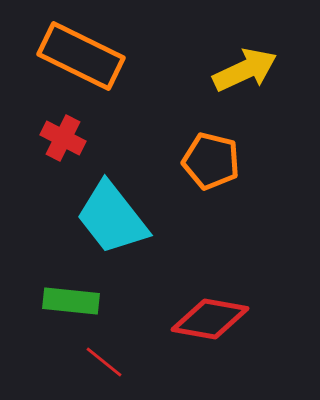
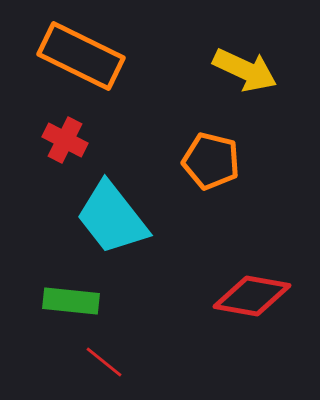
yellow arrow: rotated 50 degrees clockwise
red cross: moved 2 px right, 2 px down
red diamond: moved 42 px right, 23 px up
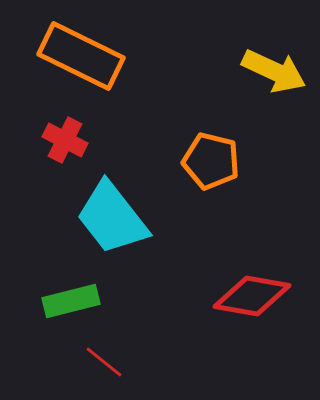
yellow arrow: moved 29 px right, 1 px down
green rectangle: rotated 20 degrees counterclockwise
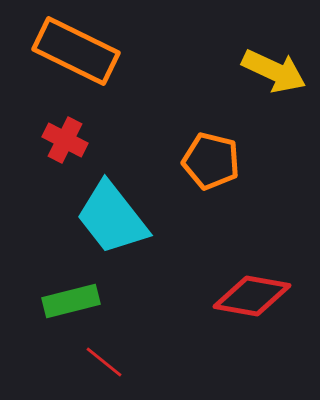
orange rectangle: moved 5 px left, 5 px up
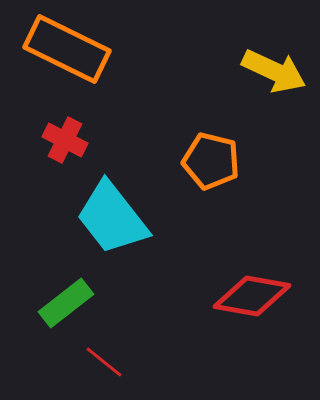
orange rectangle: moved 9 px left, 2 px up
green rectangle: moved 5 px left, 2 px down; rotated 24 degrees counterclockwise
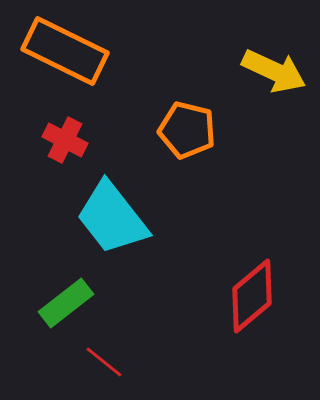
orange rectangle: moved 2 px left, 2 px down
orange pentagon: moved 24 px left, 31 px up
red diamond: rotated 50 degrees counterclockwise
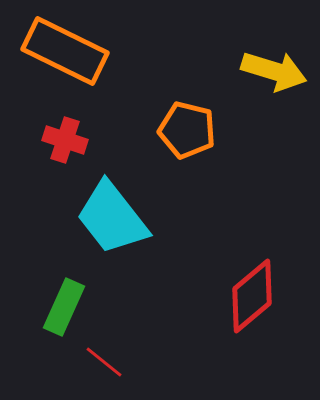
yellow arrow: rotated 8 degrees counterclockwise
red cross: rotated 9 degrees counterclockwise
green rectangle: moved 2 px left, 4 px down; rotated 28 degrees counterclockwise
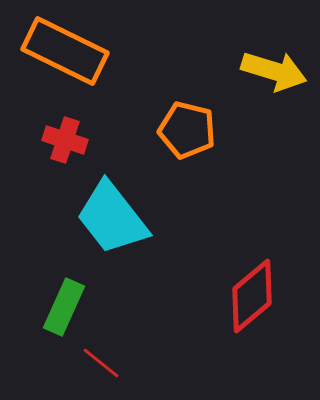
red line: moved 3 px left, 1 px down
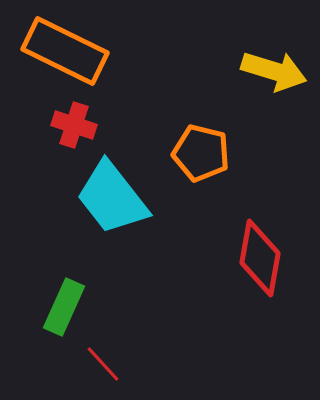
orange pentagon: moved 14 px right, 23 px down
red cross: moved 9 px right, 15 px up
cyan trapezoid: moved 20 px up
red diamond: moved 8 px right, 38 px up; rotated 40 degrees counterclockwise
red line: moved 2 px right, 1 px down; rotated 9 degrees clockwise
